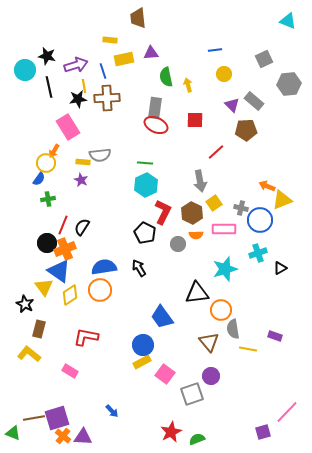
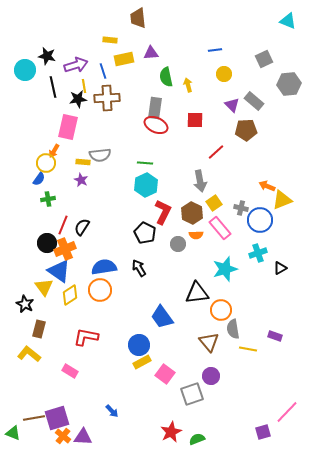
black line at (49, 87): moved 4 px right
pink rectangle at (68, 127): rotated 45 degrees clockwise
pink rectangle at (224, 229): moved 4 px left, 1 px up; rotated 50 degrees clockwise
blue circle at (143, 345): moved 4 px left
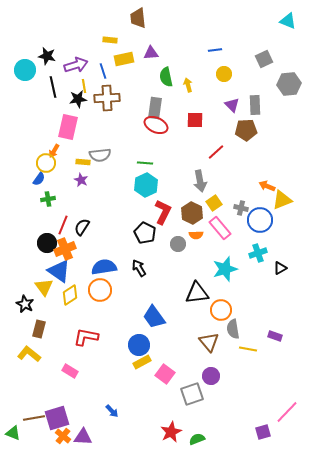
gray rectangle at (254, 101): moved 1 px right, 4 px down; rotated 48 degrees clockwise
blue trapezoid at (162, 317): moved 8 px left
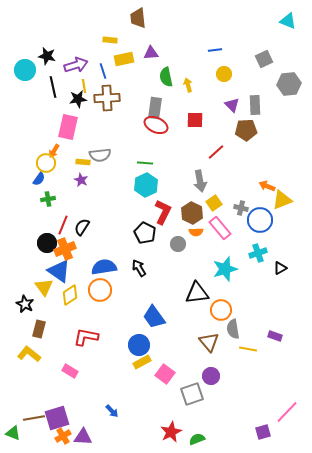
orange semicircle at (196, 235): moved 3 px up
orange cross at (63, 436): rotated 21 degrees clockwise
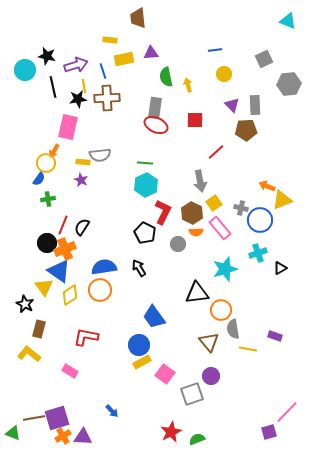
purple square at (263, 432): moved 6 px right
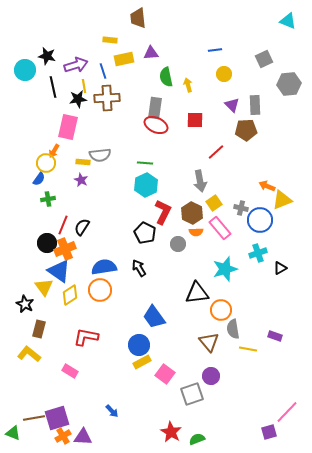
red star at (171, 432): rotated 15 degrees counterclockwise
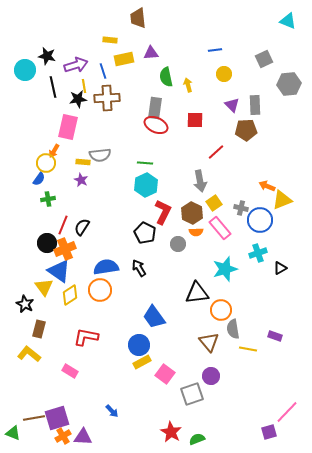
blue semicircle at (104, 267): moved 2 px right
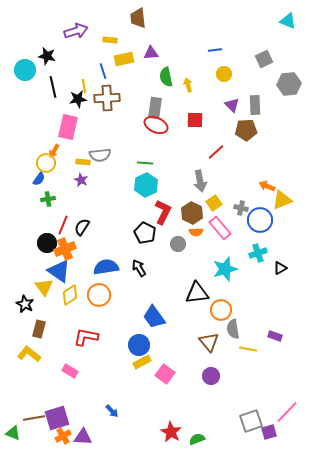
purple arrow at (76, 65): moved 34 px up
orange circle at (100, 290): moved 1 px left, 5 px down
gray square at (192, 394): moved 59 px right, 27 px down
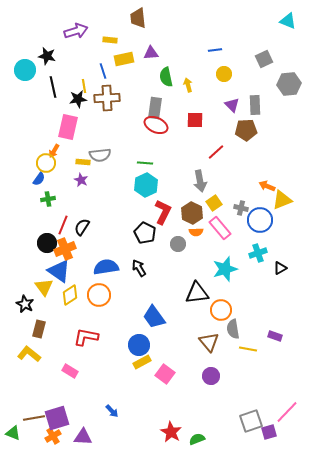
orange cross at (63, 436): moved 10 px left
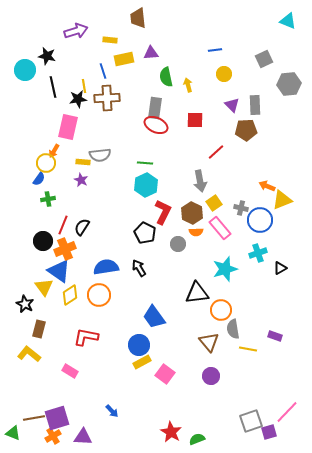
black circle at (47, 243): moved 4 px left, 2 px up
